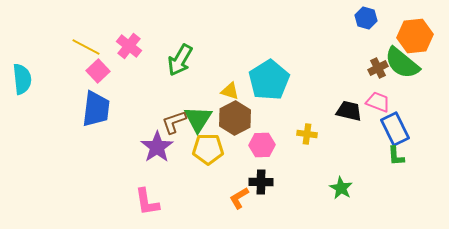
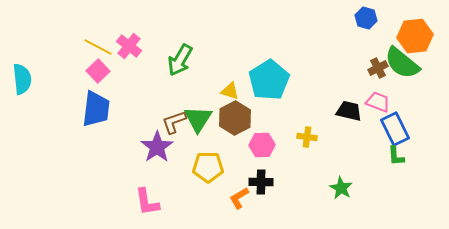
yellow line: moved 12 px right
yellow cross: moved 3 px down
yellow pentagon: moved 18 px down
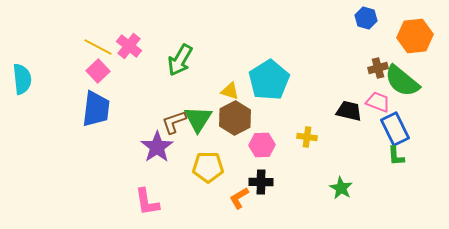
green semicircle: moved 18 px down
brown cross: rotated 12 degrees clockwise
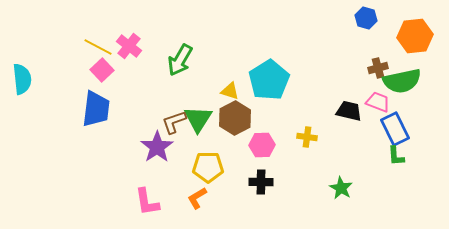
pink square: moved 4 px right, 1 px up
green semicircle: rotated 51 degrees counterclockwise
orange L-shape: moved 42 px left
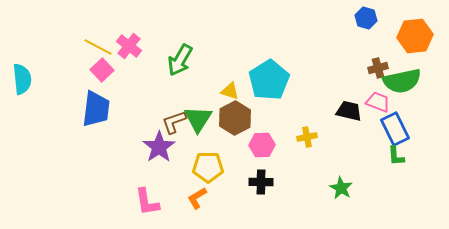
yellow cross: rotated 18 degrees counterclockwise
purple star: moved 2 px right
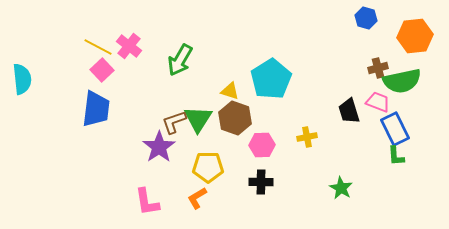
cyan pentagon: moved 2 px right, 1 px up
black trapezoid: rotated 120 degrees counterclockwise
brown hexagon: rotated 12 degrees counterclockwise
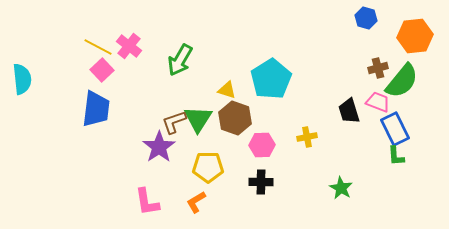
green semicircle: rotated 39 degrees counterclockwise
yellow triangle: moved 3 px left, 1 px up
orange L-shape: moved 1 px left, 4 px down
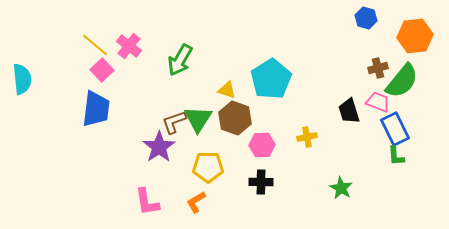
yellow line: moved 3 px left, 2 px up; rotated 12 degrees clockwise
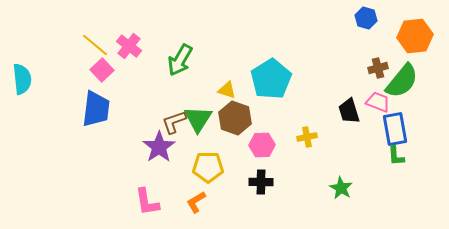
blue rectangle: rotated 16 degrees clockwise
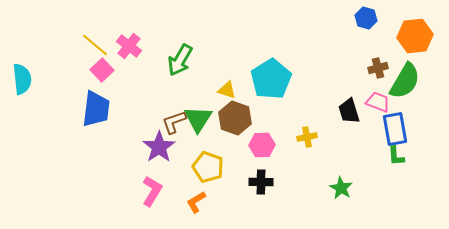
green semicircle: moved 3 px right; rotated 9 degrees counterclockwise
yellow pentagon: rotated 20 degrees clockwise
pink L-shape: moved 5 px right, 11 px up; rotated 140 degrees counterclockwise
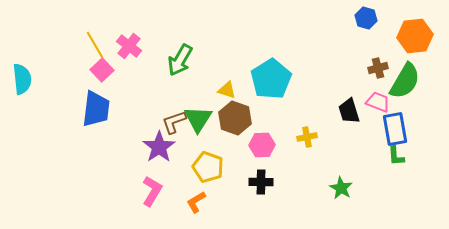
yellow line: rotated 20 degrees clockwise
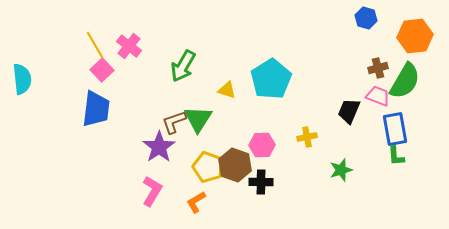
green arrow: moved 3 px right, 6 px down
pink trapezoid: moved 6 px up
black trapezoid: rotated 40 degrees clockwise
brown hexagon: moved 47 px down
green star: moved 18 px up; rotated 25 degrees clockwise
